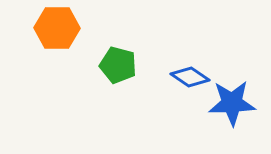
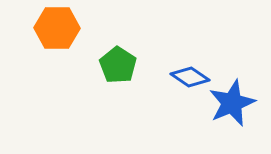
green pentagon: rotated 18 degrees clockwise
blue star: rotated 21 degrees counterclockwise
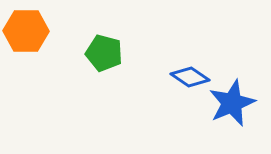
orange hexagon: moved 31 px left, 3 px down
green pentagon: moved 14 px left, 12 px up; rotated 18 degrees counterclockwise
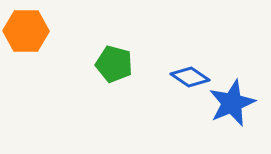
green pentagon: moved 10 px right, 11 px down
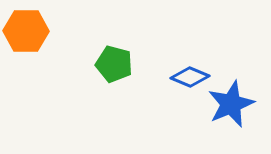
blue diamond: rotated 12 degrees counterclockwise
blue star: moved 1 px left, 1 px down
